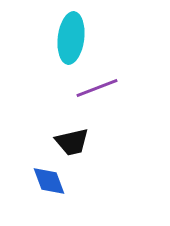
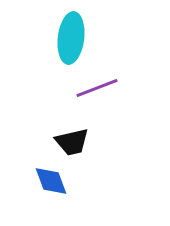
blue diamond: moved 2 px right
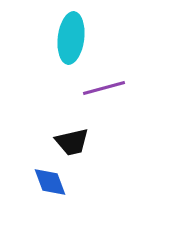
purple line: moved 7 px right; rotated 6 degrees clockwise
blue diamond: moved 1 px left, 1 px down
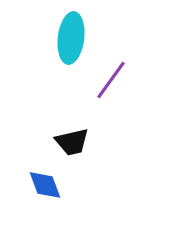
purple line: moved 7 px right, 8 px up; rotated 39 degrees counterclockwise
blue diamond: moved 5 px left, 3 px down
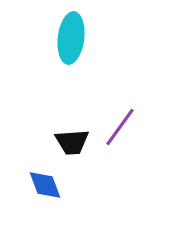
purple line: moved 9 px right, 47 px down
black trapezoid: rotated 9 degrees clockwise
